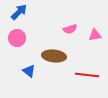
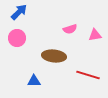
blue triangle: moved 5 px right, 10 px down; rotated 40 degrees counterclockwise
red line: moved 1 px right; rotated 10 degrees clockwise
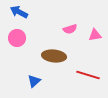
blue arrow: rotated 108 degrees counterclockwise
blue triangle: rotated 40 degrees counterclockwise
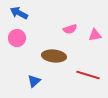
blue arrow: moved 1 px down
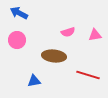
pink semicircle: moved 2 px left, 3 px down
pink circle: moved 2 px down
blue triangle: rotated 32 degrees clockwise
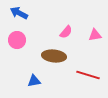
pink semicircle: moved 2 px left; rotated 32 degrees counterclockwise
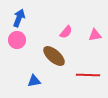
blue arrow: moved 5 px down; rotated 84 degrees clockwise
brown ellipse: rotated 35 degrees clockwise
red line: rotated 15 degrees counterclockwise
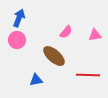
blue triangle: moved 2 px right, 1 px up
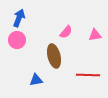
brown ellipse: rotated 35 degrees clockwise
